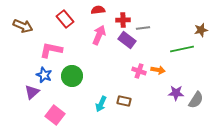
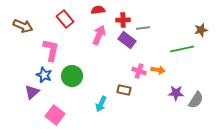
pink L-shape: rotated 90 degrees clockwise
brown rectangle: moved 11 px up
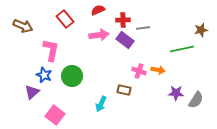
red semicircle: rotated 16 degrees counterclockwise
pink arrow: rotated 60 degrees clockwise
purple rectangle: moved 2 px left
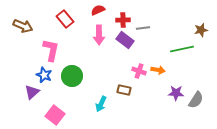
pink arrow: rotated 96 degrees clockwise
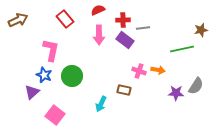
brown arrow: moved 5 px left, 6 px up; rotated 48 degrees counterclockwise
gray semicircle: moved 14 px up
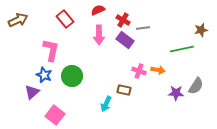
red cross: rotated 32 degrees clockwise
cyan arrow: moved 5 px right
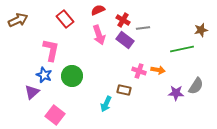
pink arrow: rotated 18 degrees counterclockwise
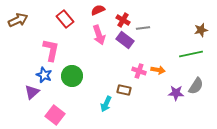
green line: moved 9 px right, 5 px down
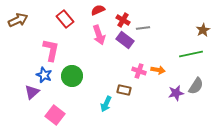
brown star: moved 2 px right; rotated 16 degrees counterclockwise
purple star: rotated 14 degrees counterclockwise
